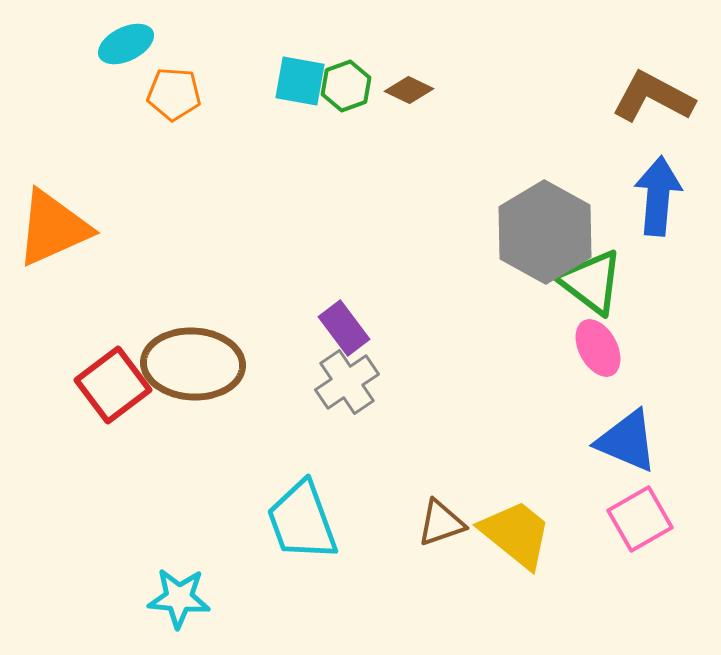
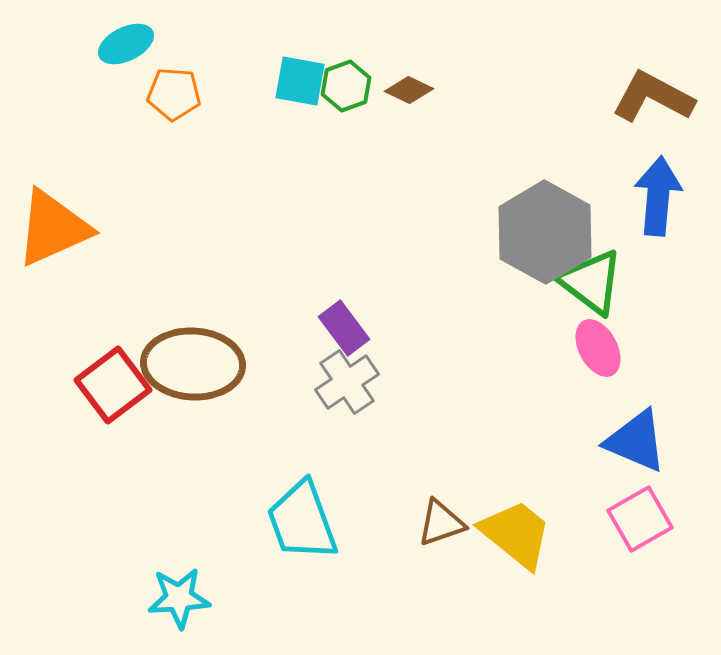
blue triangle: moved 9 px right
cyan star: rotated 8 degrees counterclockwise
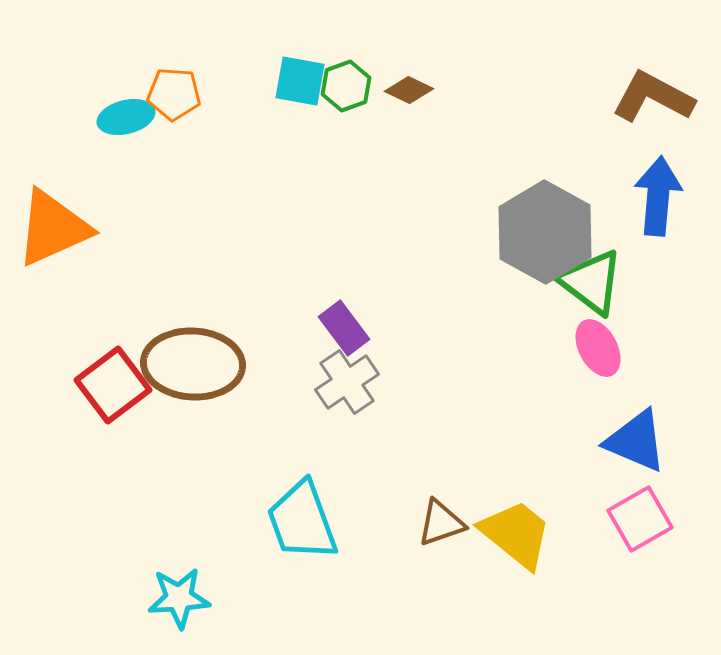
cyan ellipse: moved 73 px down; rotated 12 degrees clockwise
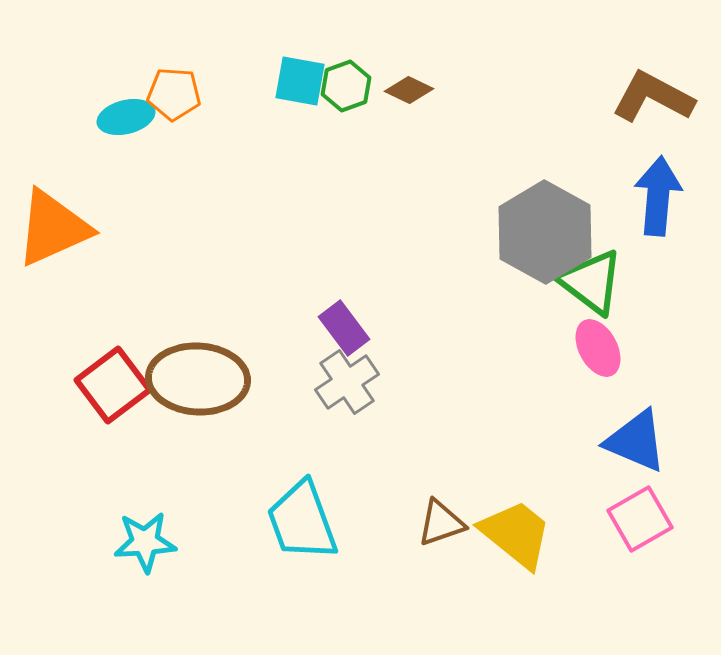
brown ellipse: moved 5 px right, 15 px down
cyan star: moved 34 px left, 56 px up
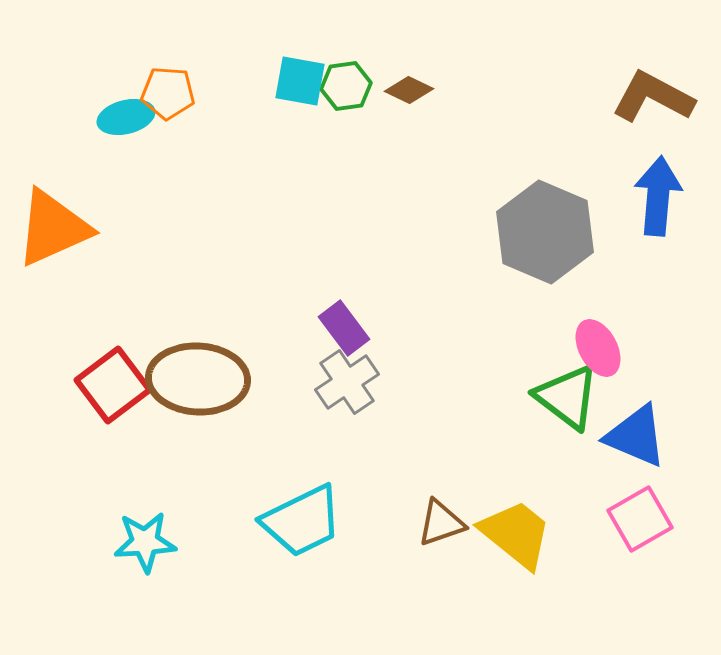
green hexagon: rotated 12 degrees clockwise
orange pentagon: moved 6 px left, 1 px up
gray hexagon: rotated 6 degrees counterclockwise
green triangle: moved 24 px left, 115 px down
blue triangle: moved 5 px up
cyan trapezoid: rotated 96 degrees counterclockwise
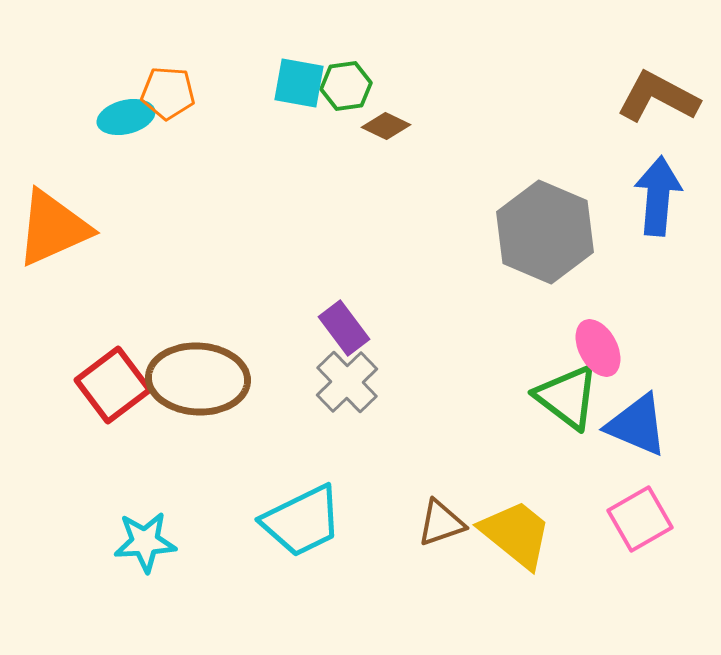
cyan square: moved 1 px left, 2 px down
brown diamond: moved 23 px left, 36 px down
brown L-shape: moved 5 px right
gray cross: rotated 10 degrees counterclockwise
blue triangle: moved 1 px right, 11 px up
